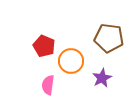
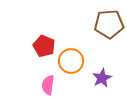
brown pentagon: moved 14 px up; rotated 12 degrees counterclockwise
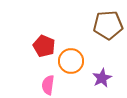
brown pentagon: moved 1 px left, 1 px down
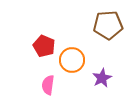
orange circle: moved 1 px right, 1 px up
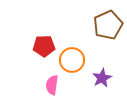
brown pentagon: rotated 20 degrees counterclockwise
red pentagon: rotated 25 degrees counterclockwise
pink semicircle: moved 4 px right
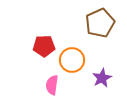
brown pentagon: moved 8 px left, 2 px up
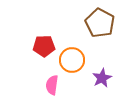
brown pentagon: rotated 20 degrees counterclockwise
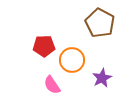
pink semicircle: rotated 42 degrees counterclockwise
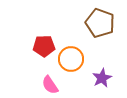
brown pentagon: rotated 8 degrees counterclockwise
orange circle: moved 1 px left, 1 px up
pink semicircle: moved 2 px left
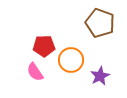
orange circle: moved 1 px down
purple star: moved 2 px left, 2 px up
pink semicircle: moved 15 px left, 13 px up
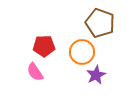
orange circle: moved 11 px right, 8 px up
purple star: moved 4 px left, 1 px up
